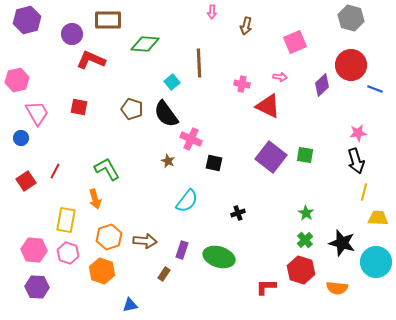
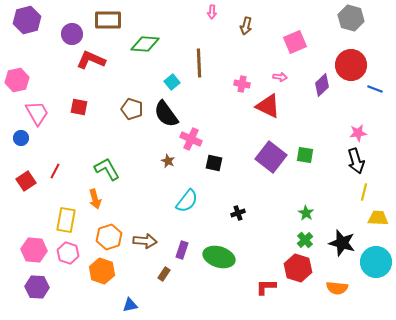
red hexagon at (301, 270): moved 3 px left, 2 px up
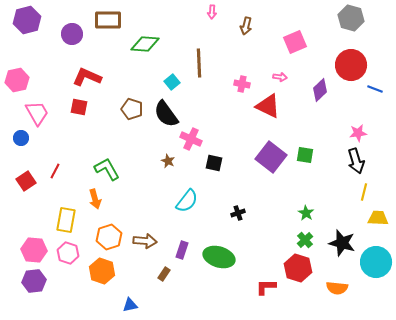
red L-shape at (91, 60): moved 4 px left, 17 px down
purple diamond at (322, 85): moved 2 px left, 5 px down
purple hexagon at (37, 287): moved 3 px left, 6 px up; rotated 10 degrees counterclockwise
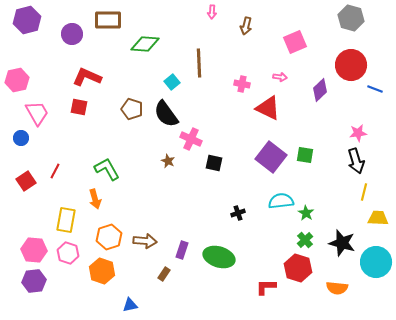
red triangle at (268, 106): moved 2 px down
cyan semicircle at (187, 201): moved 94 px right; rotated 135 degrees counterclockwise
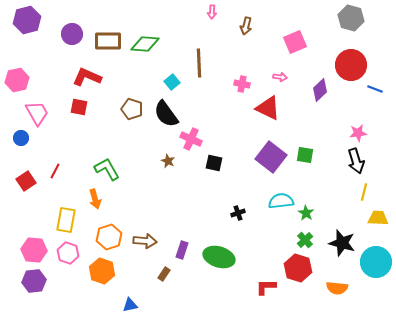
brown rectangle at (108, 20): moved 21 px down
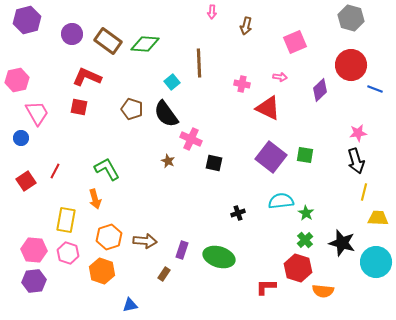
brown rectangle at (108, 41): rotated 36 degrees clockwise
orange semicircle at (337, 288): moved 14 px left, 3 px down
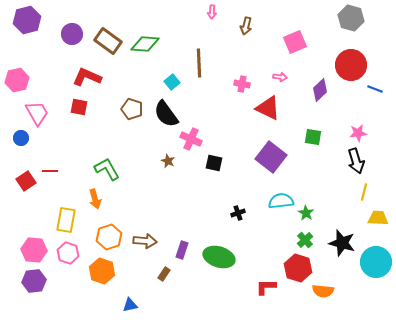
green square at (305, 155): moved 8 px right, 18 px up
red line at (55, 171): moved 5 px left; rotated 63 degrees clockwise
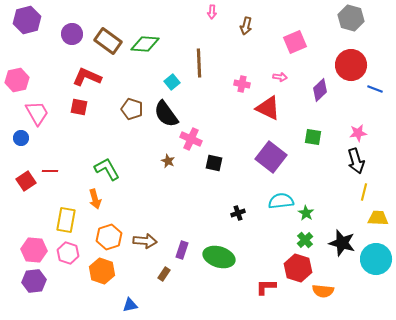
cyan circle at (376, 262): moved 3 px up
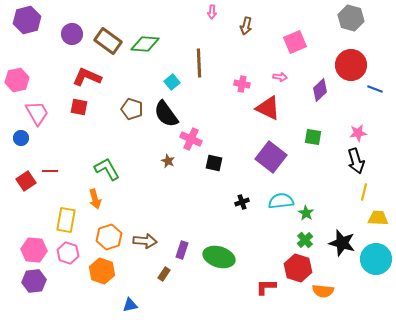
black cross at (238, 213): moved 4 px right, 11 px up
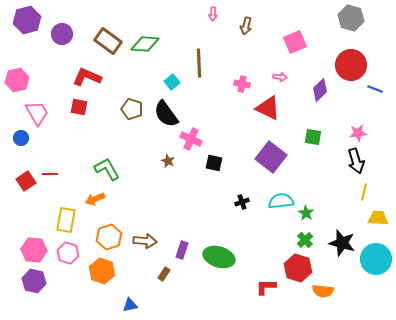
pink arrow at (212, 12): moved 1 px right, 2 px down
purple circle at (72, 34): moved 10 px left
red line at (50, 171): moved 3 px down
orange arrow at (95, 199): rotated 84 degrees clockwise
purple hexagon at (34, 281): rotated 20 degrees clockwise
